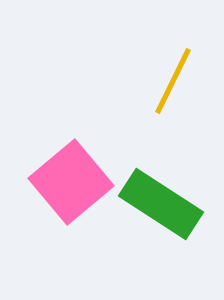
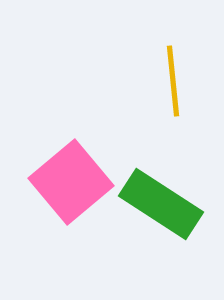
yellow line: rotated 32 degrees counterclockwise
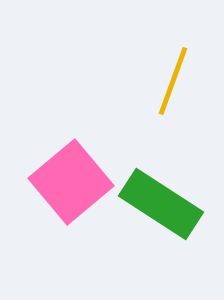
yellow line: rotated 26 degrees clockwise
